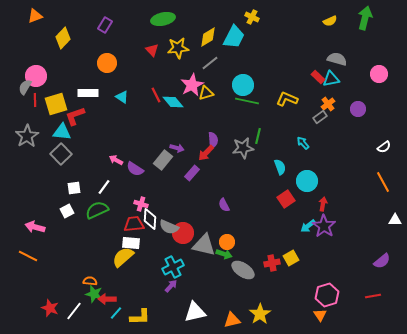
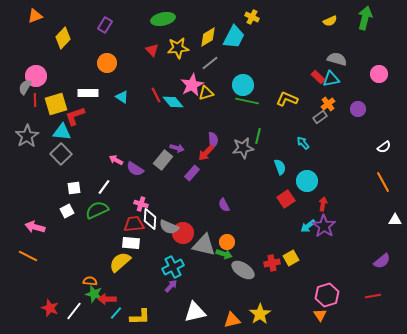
yellow semicircle at (123, 257): moved 3 px left, 5 px down
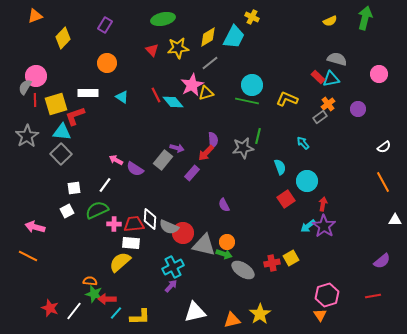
cyan circle at (243, 85): moved 9 px right
white line at (104, 187): moved 1 px right, 2 px up
pink cross at (141, 204): moved 27 px left, 20 px down; rotated 16 degrees counterclockwise
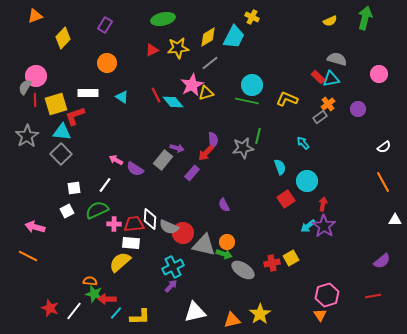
red triangle at (152, 50): rotated 48 degrees clockwise
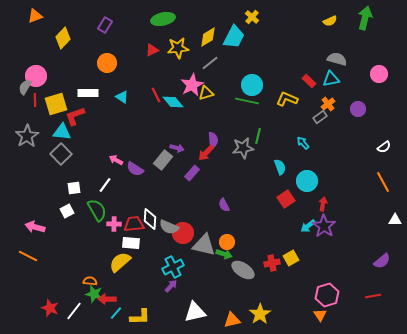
yellow cross at (252, 17): rotated 16 degrees clockwise
red rectangle at (318, 77): moved 9 px left, 4 px down
green semicircle at (97, 210): rotated 85 degrees clockwise
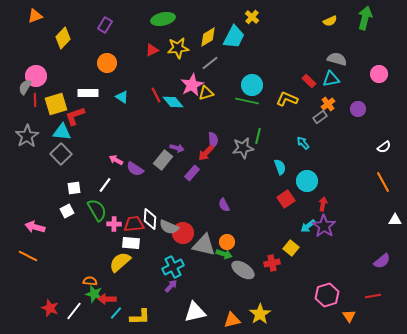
yellow square at (291, 258): moved 10 px up; rotated 21 degrees counterclockwise
orange triangle at (320, 315): moved 29 px right, 1 px down
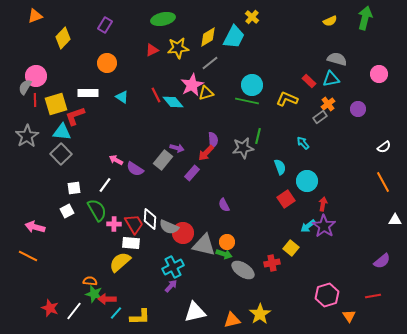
red trapezoid at (134, 224): rotated 65 degrees clockwise
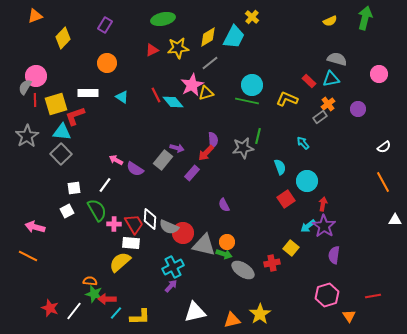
purple semicircle at (382, 261): moved 48 px left, 6 px up; rotated 138 degrees clockwise
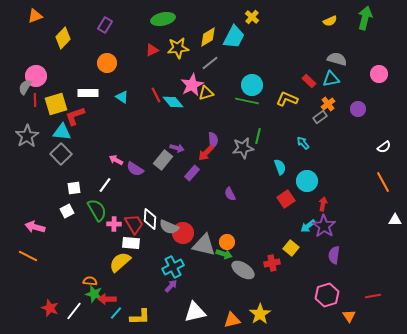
purple semicircle at (224, 205): moved 6 px right, 11 px up
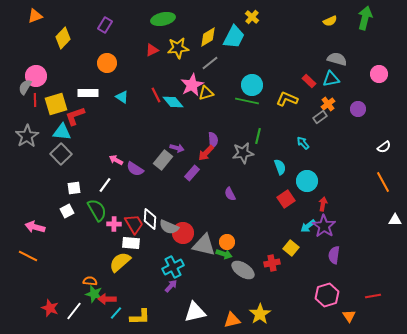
gray star at (243, 148): moved 5 px down
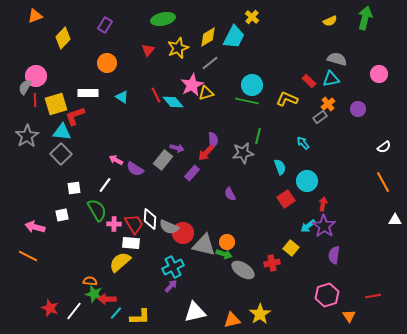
yellow star at (178, 48): rotated 15 degrees counterclockwise
red triangle at (152, 50): moved 4 px left; rotated 24 degrees counterclockwise
white square at (67, 211): moved 5 px left, 4 px down; rotated 16 degrees clockwise
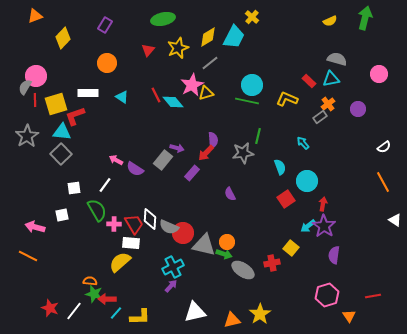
white triangle at (395, 220): rotated 32 degrees clockwise
